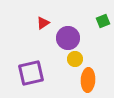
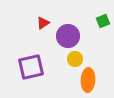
purple circle: moved 2 px up
purple square: moved 6 px up
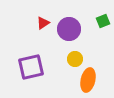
purple circle: moved 1 px right, 7 px up
orange ellipse: rotated 10 degrees clockwise
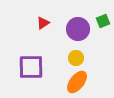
purple circle: moved 9 px right
yellow circle: moved 1 px right, 1 px up
purple square: rotated 12 degrees clockwise
orange ellipse: moved 11 px left, 2 px down; rotated 25 degrees clockwise
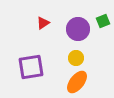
purple square: rotated 8 degrees counterclockwise
